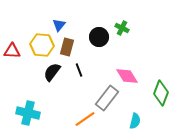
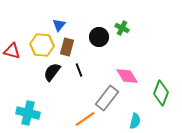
red triangle: rotated 12 degrees clockwise
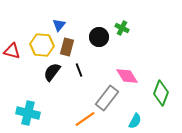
cyan semicircle: rotated 14 degrees clockwise
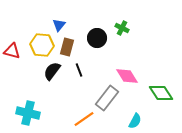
black circle: moved 2 px left, 1 px down
black semicircle: moved 1 px up
green diamond: rotated 55 degrees counterclockwise
orange line: moved 1 px left
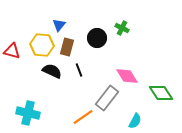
black semicircle: rotated 78 degrees clockwise
orange line: moved 1 px left, 2 px up
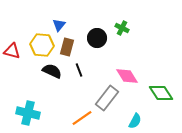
orange line: moved 1 px left, 1 px down
